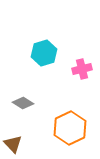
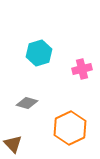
cyan hexagon: moved 5 px left
gray diamond: moved 4 px right; rotated 15 degrees counterclockwise
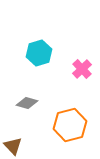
pink cross: rotated 30 degrees counterclockwise
orange hexagon: moved 3 px up; rotated 12 degrees clockwise
brown triangle: moved 2 px down
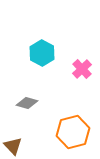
cyan hexagon: moved 3 px right; rotated 15 degrees counterclockwise
orange hexagon: moved 3 px right, 7 px down
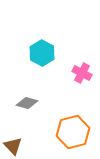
pink cross: moved 4 px down; rotated 18 degrees counterclockwise
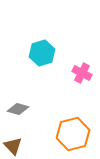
cyan hexagon: rotated 15 degrees clockwise
gray diamond: moved 9 px left, 6 px down
orange hexagon: moved 2 px down
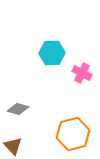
cyan hexagon: moved 10 px right; rotated 15 degrees clockwise
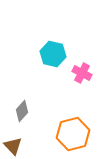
cyan hexagon: moved 1 px right, 1 px down; rotated 15 degrees clockwise
gray diamond: moved 4 px right, 2 px down; rotated 65 degrees counterclockwise
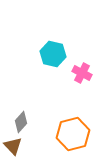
gray diamond: moved 1 px left, 11 px down
